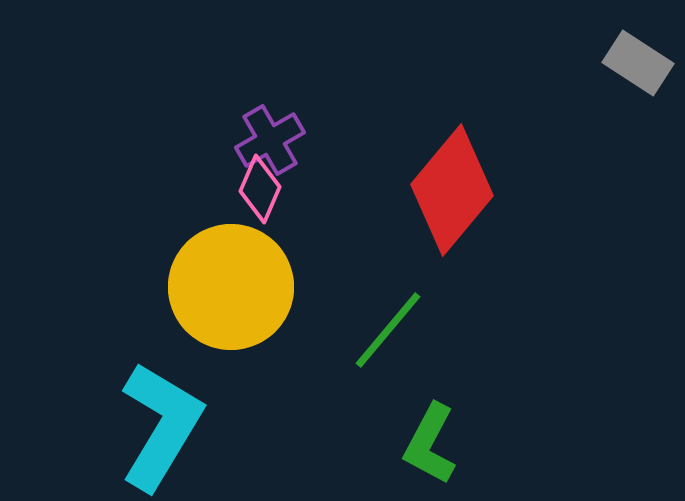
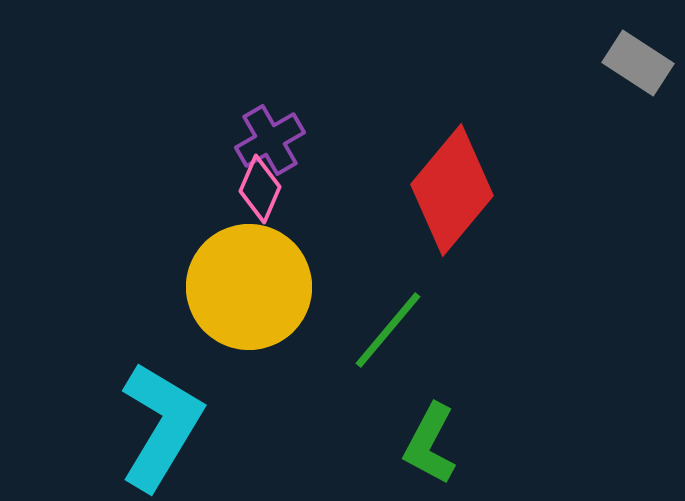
yellow circle: moved 18 px right
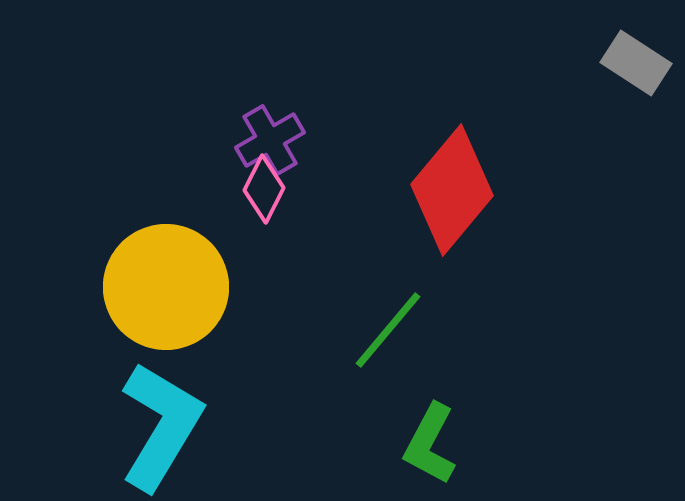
gray rectangle: moved 2 px left
pink diamond: moved 4 px right; rotated 4 degrees clockwise
yellow circle: moved 83 px left
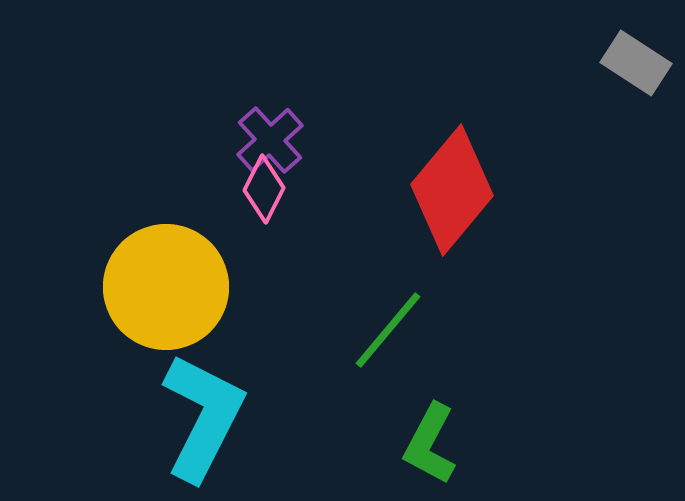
purple cross: rotated 12 degrees counterclockwise
cyan L-shape: moved 42 px right, 9 px up; rotated 4 degrees counterclockwise
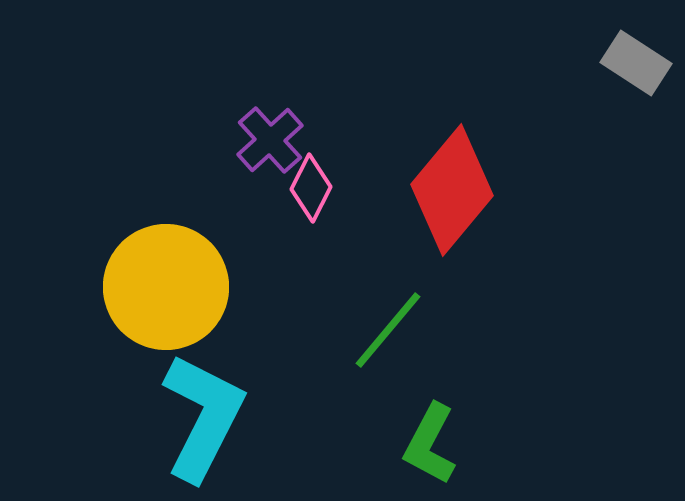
pink diamond: moved 47 px right, 1 px up
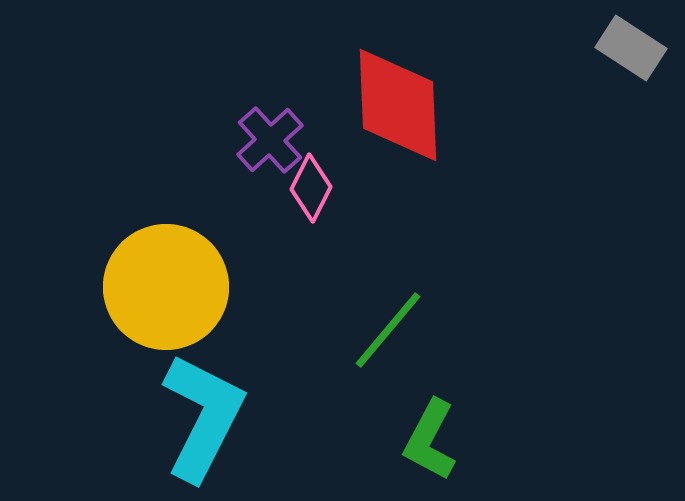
gray rectangle: moved 5 px left, 15 px up
red diamond: moved 54 px left, 85 px up; rotated 42 degrees counterclockwise
green L-shape: moved 4 px up
